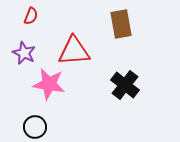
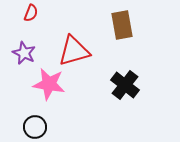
red semicircle: moved 3 px up
brown rectangle: moved 1 px right, 1 px down
red triangle: rotated 12 degrees counterclockwise
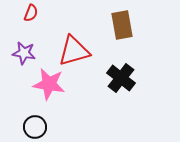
purple star: rotated 15 degrees counterclockwise
black cross: moved 4 px left, 7 px up
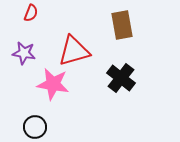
pink star: moved 4 px right
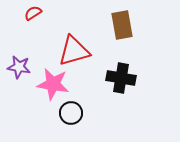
red semicircle: moved 2 px right; rotated 144 degrees counterclockwise
purple star: moved 5 px left, 14 px down
black cross: rotated 28 degrees counterclockwise
black circle: moved 36 px right, 14 px up
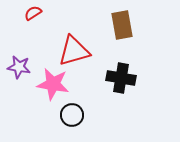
black circle: moved 1 px right, 2 px down
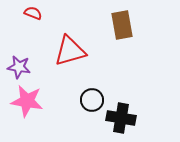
red semicircle: rotated 54 degrees clockwise
red triangle: moved 4 px left
black cross: moved 40 px down
pink star: moved 26 px left, 17 px down
black circle: moved 20 px right, 15 px up
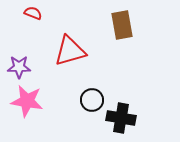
purple star: rotated 10 degrees counterclockwise
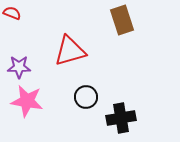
red semicircle: moved 21 px left
brown rectangle: moved 5 px up; rotated 8 degrees counterclockwise
black circle: moved 6 px left, 3 px up
black cross: rotated 20 degrees counterclockwise
